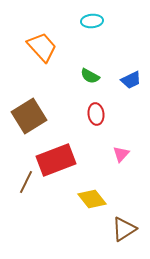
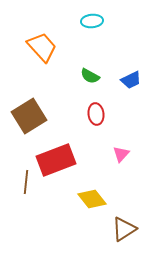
brown line: rotated 20 degrees counterclockwise
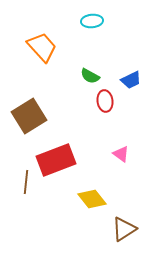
red ellipse: moved 9 px right, 13 px up
pink triangle: rotated 36 degrees counterclockwise
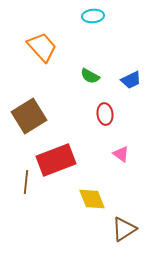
cyan ellipse: moved 1 px right, 5 px up
red ellipse: moved 13 px down
yellow diamond: rotated 16 degrees clockwise
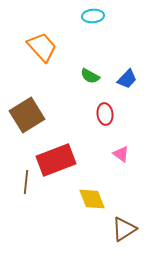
blue trapezoid: moved 4 px left, 1 px up; rotated 20 degrees counterclockwise
brown square: moved 2 px left, 1 px up
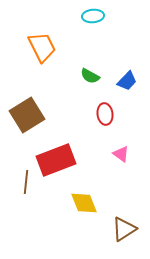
orange trapezoid: rotated 16 degrees clockwise
blue trapezoid: moved 2 px down
yellow diamond: moved 8 px left, 4 px down
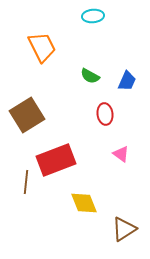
blue trapezoid: rotated 20 degrees counterclockwise
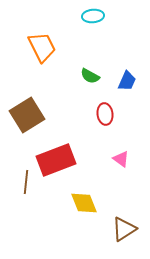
pink triangle: moved 5 px down
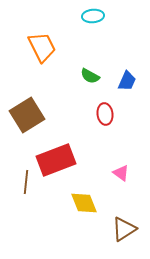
pink triangle: moved 14 px down
